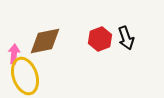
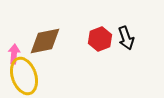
yellow ellipse: moved 1 px left
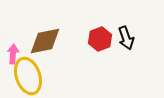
pink arrow: moved 1 px left
yellow ellipse: moved 4 px right
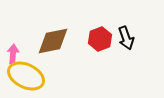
brown diamond: moved 8 px right
yellow ellipse: moved 2 px left; rotated 45 degrees counterclockwise
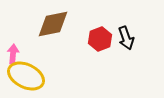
brown diamond: moved 17 px up
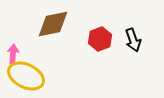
black arrow: moved 7 px right, 2 px down
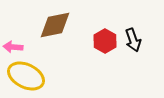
brown diamond: moved 2 px right, 1 px down
red hexagon: moved 5 px right, 2 px down; rotated 10 degrees counterclockwise
pink arrow: moved 7 px up; rotated 90 degrees counterclockwise
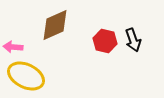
brown diamond: rotated 12 degrees counterclockwise
red hexagon: rotated 15 degrees counterclockwise
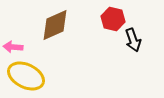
red hexagon: moved 8 px right, 22 px up
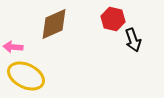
brown diamond: moved 1 px left, 1 px up
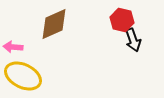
red hexagon: moved 9 px right, 1 px down
yellow ellipse: moved 3 px left
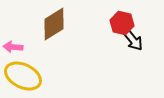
red hexagon: moved 3 px down
brown diamond: rotated 8 degrees counterclockwise
black arrow: rotated 20 degrees counterclockwise
